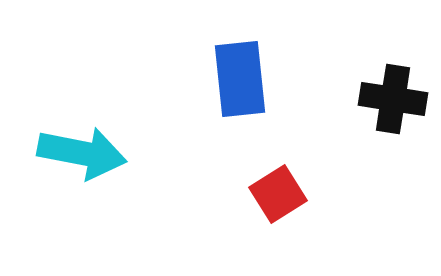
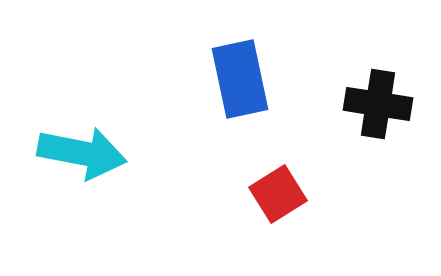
blue rectangle: rotated 6 degrees counterclockwise
black cross: moved 15 px left, 5 px down
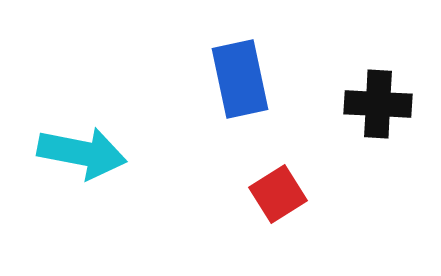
black cross: rotated 6 degrees counterclockwise
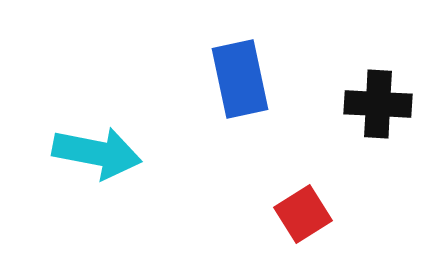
cyan arrow: moved 15 px right
red square: moved 25 px right, 20 px down
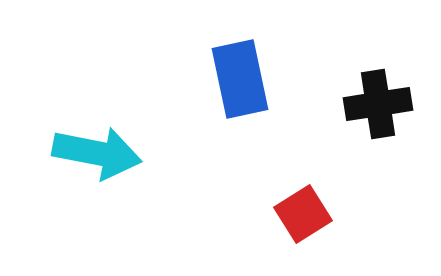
black cross: rotated 12 degrees counterclockwise
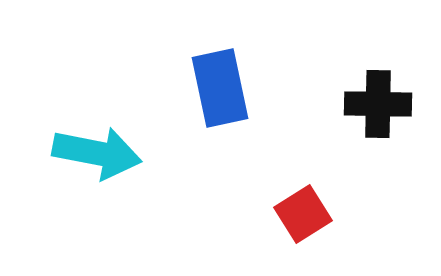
blue rectangle: moved 20 px left, 9 px down
black cross: rotated 10 degrees clockwise
